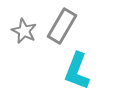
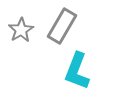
gray star: moved 3 px left, 1 px up; rotated 15 degrees clockwise
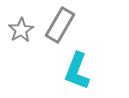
gray rectangle: moved 2 px left, 1 px up
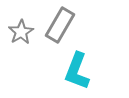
gray star: moved 2 px down
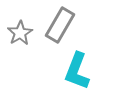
gray star: moved 1 px left, 1 px down
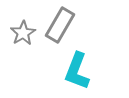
gray star: moved 3 px right
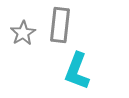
gray rectangle: rotated 24 degrees counterclockwise
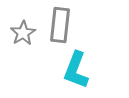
cyan L-shape: moved 1 px left, 1 px up
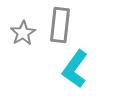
cyan L-shape: moved 1 px left, 1 px up; rotated 15 degrees clockwise
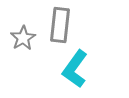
gray star: moved 5 px down
